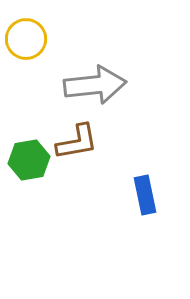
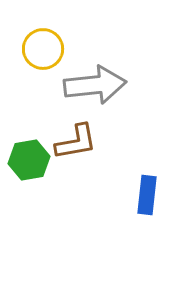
yellow circle: moved 17 px right, 10 px down
brown L-shape: moved 1 px left
blue rectangle: moved 2 px right; rotated 18 degrees clockwise
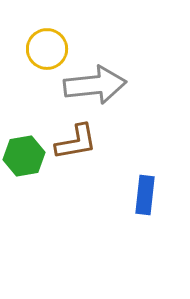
yellow circle: moved 4 px right
green hexagon: moved 5 px left, 4 px up
blue rectangle: moved 2 px left
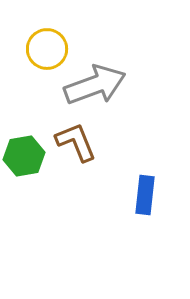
gray arrow: rotated 14 degrees counterclockwise
brown L-shape: rotated 102 degrees counterclockwise
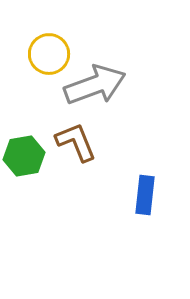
yellow circle: moved 2 px right, 5 px down
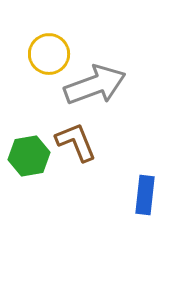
green hexagon: moved 5 px right
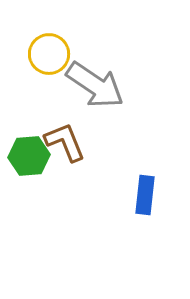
gray arrow: rotated 54 degrees clockwise
brown L-shape: moved 11 px left
green hexagon: rotated 6 degrees clockwise
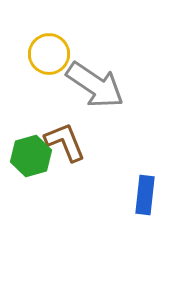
green hexagon: moved 2 px right; rotated 12 degrees counterclockwise
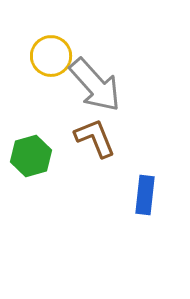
yellow circle: moved 2 px right, 2 px down
gray arrow: rotated 14 degrees clockwise
brown L-shape: moved 30 px right, 4 px up
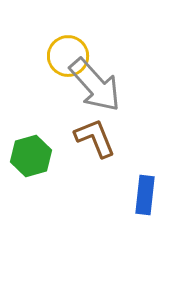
yellow circle: moved 17 px right
